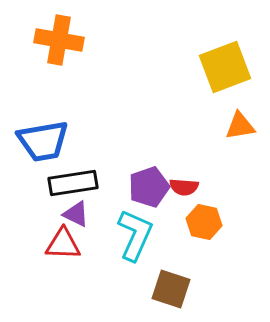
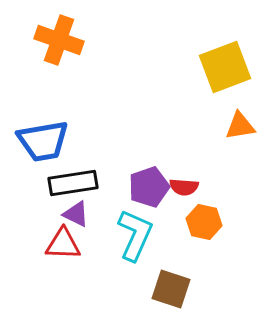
orange cross: rotated 9 degrees clockwise
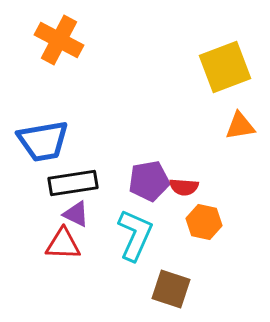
orange cross: rotated 9 degrees clockwise
purple pentagon: moved 6 px up; rotated 9 degrees clockwise
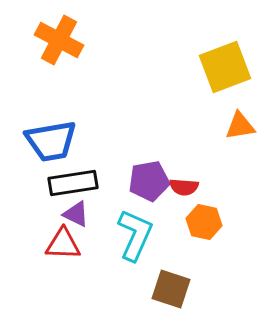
blue trapezoid: moved 8 px right
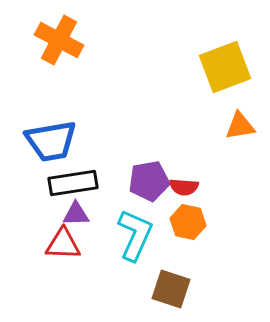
purple triangle: rotated 28 degrees counterclockwise
orange hexagon: moved 16 px left
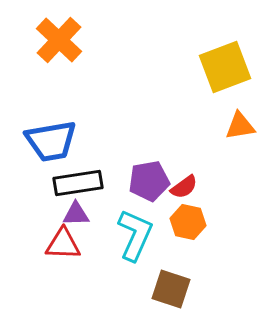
orange cross: rotated 15 degrees clockwise
black rectangle: moved 5 px right
red semicircle: rotated 40 degrees counterclockwise
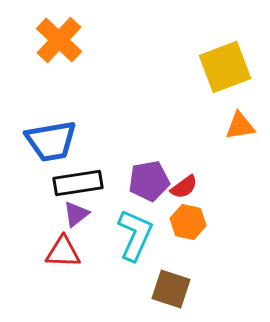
purple triangle: rotated 36 degrees counterclockwise
red triangle: moved 8 px down
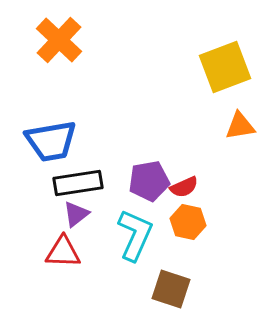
red semicircle: rotated 12 degrees clockwise
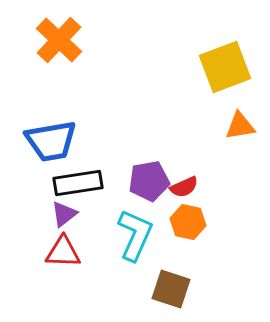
purple triangle: moved 12 px left
